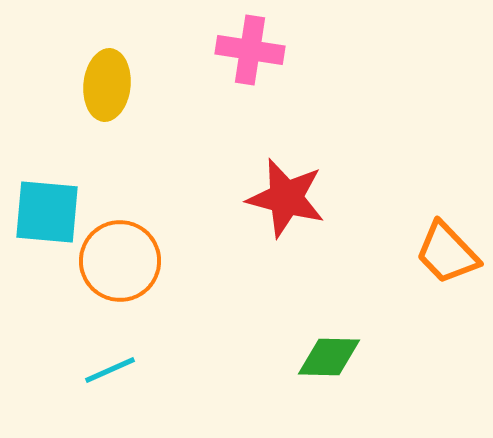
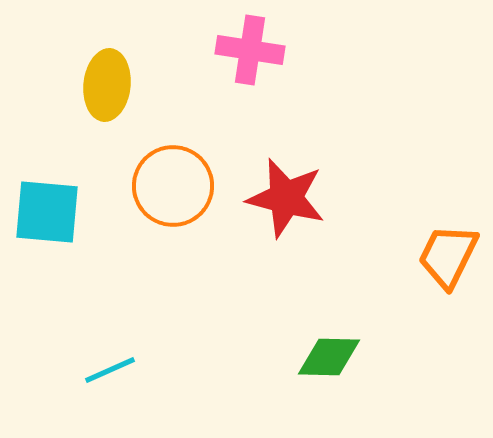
orange trapezoid: moved 1 px right, 3 px down; rotated 70 degrees clockwise
orange circle: moved 53 px right, 75 px up
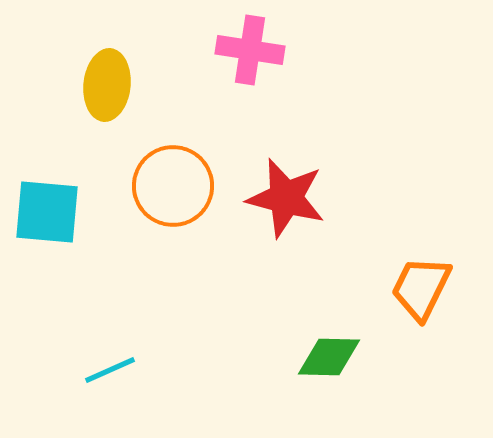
orange trapezoid: moved 27 px left, 32 px down
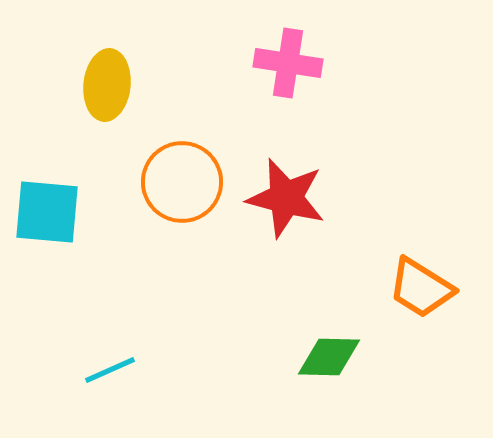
pink cross: moved 38 px right, 13 px down
orange circle: moved 9 px right, 4 px up
orange trapezoid: rotated 84 degrees counterclockwise
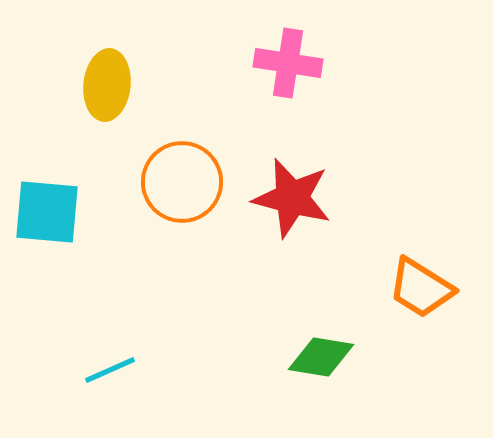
red star: moved 6 px right
green diamond: moved 8 px left; rotated 8 degrees clockwise
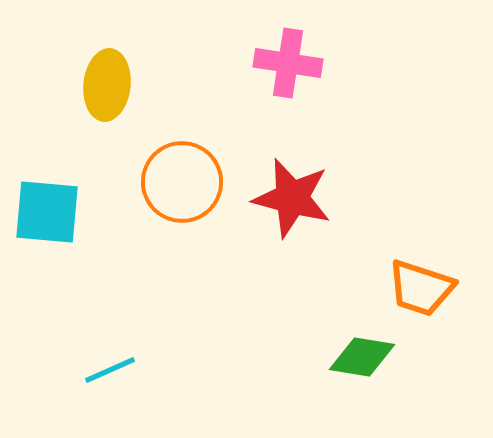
orange trapezoid: rotated 14 degrees counterclockwise
green diamond: moved 41 px right
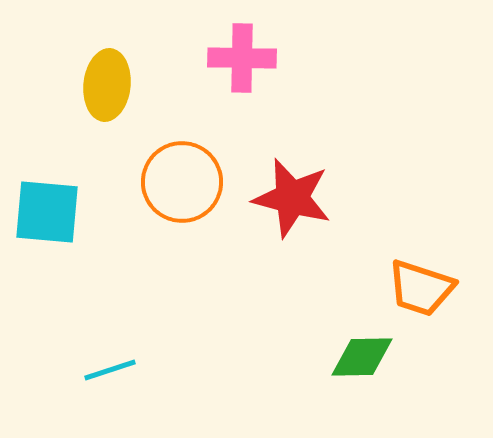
pink cross: moved 46 px left, 5 px up; rotated 8 degrees counterclockwise
green diamond: rotated 10 degrees counterclockwise
cyan line: rotated 6 degrees clockwise
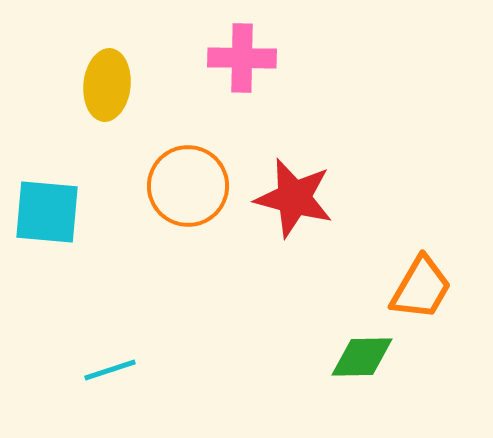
orange circle: moved 6 px right, 4 px down
red star: moved 2 px right
orange trapezoid: rotated 78 degrees counterclockwise
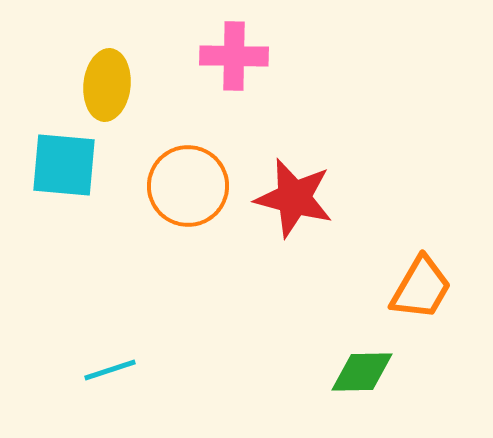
pink cross: moved 8 px left, 2 px up
cyan square: moved 17 px right, 47 px up
green diamond: moved 15 px down
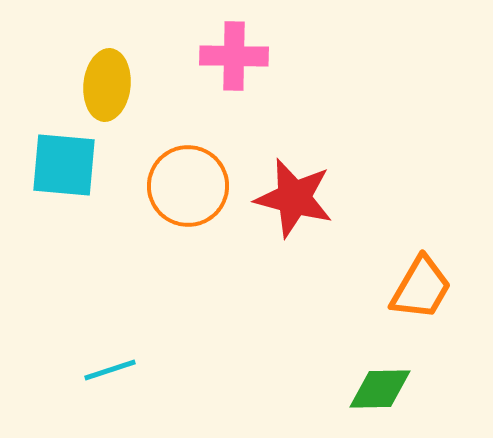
green diamond: moved 18 px right, 17 px down
